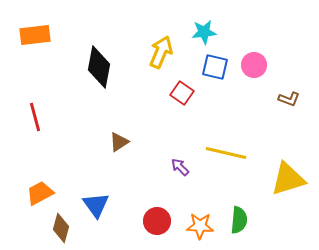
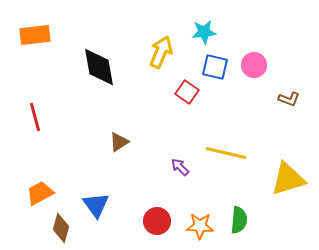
black diamond: rotated 21 degrees counterclockwise
red square: moved 5 px right, 1 px up
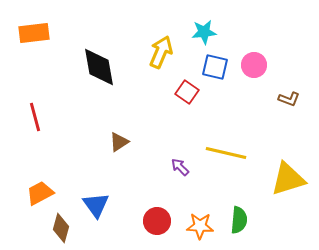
orange rectangle: moved 1 px left, 2 px up
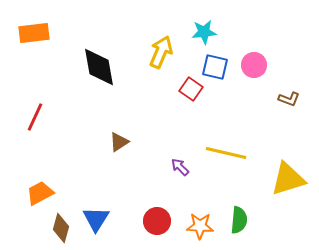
red square: moved 4 px right, 3 px up
red line: rotated 40 degrees clockwise
blue triangle: moved 14 px down; rotated 8 degrees clockwise
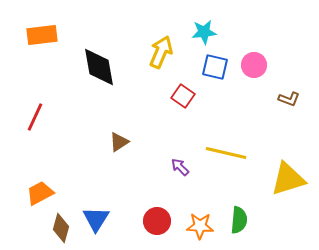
orange rectangle: moved 8 px right, 2 px down
red square: moved 8 px left, 7 px down
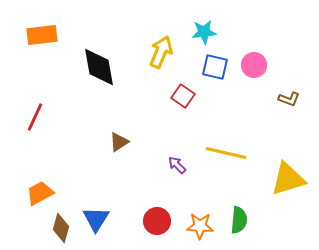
purple arrow: moved 3 px left, 2 px up
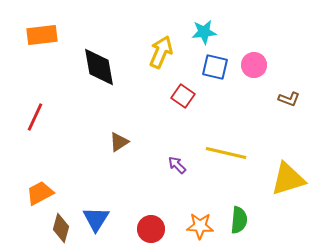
red circle: moved 6 px left, 8 px down
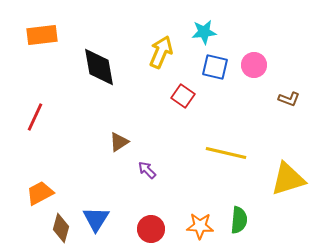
purple arrow: moved 30 px left, 5 px down
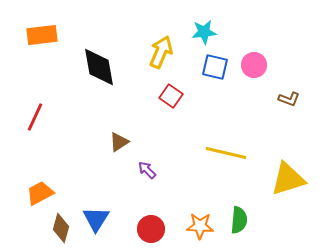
red square: moved 12 px left
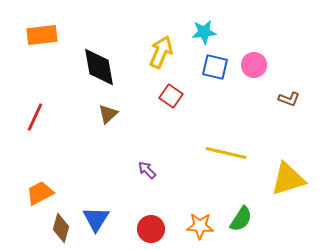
brown triangle: moved 11 px left, 28 px up; rotated 10 degrees counterclockwise
green semicircle: moved 2 px right, 1 px up; rotated 28 degrees clockwise
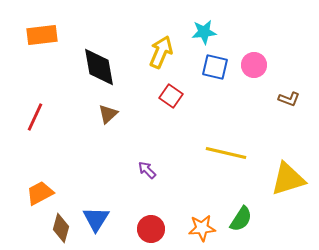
orange star: moved 2 px right, 2 px down; rotated 8 degrees counterclockwise
